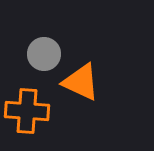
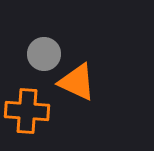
orange triangle: moved 4 px left
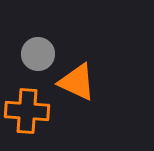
gray circle: moved 6 px left
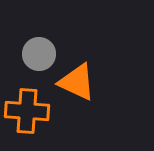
gray circle: moved 1 px right
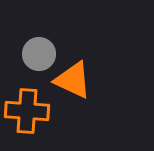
orange triangle: moved 4 px left, 2 px up
